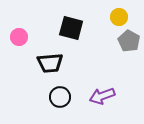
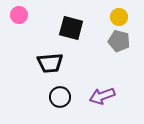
pink circle: moved 22 px up
gray pentagon: moved 10 px left; rotated 15 degrees counterclockwise
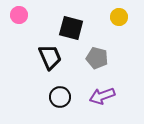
gray pentagon: moved 22 px left, 17 px down
black trapezoid: moved 6 px up; rotated 108 degrees counterclockwise
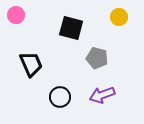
pink circle: moved 3 px left
black trapezoid: moved 19 px left, 7 px down
purple arrow: moved 1 px up
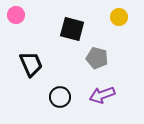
black square: moved 1 px right, 1 px down
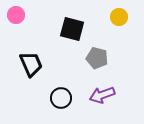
black circle: moved 1 px right, 1 px down
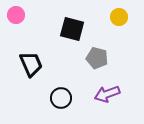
purple arrow: moved 5 px right, 1 px up
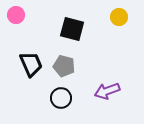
gray pentagon: moved 33 px left, 8 px down
purple arrow: moved 3 px up
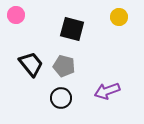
black trapezoid: rotated 16 degrees counterclockwise
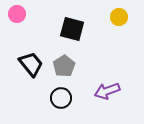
pink circle: moved 1 px right, 1 px up
gray pentagon: rotated 25 degrees clockwise
